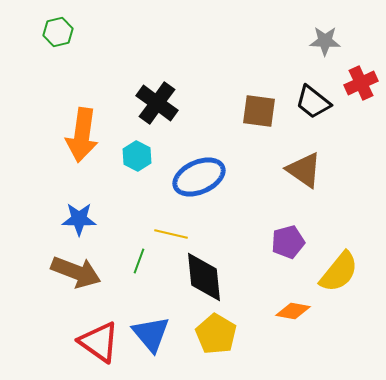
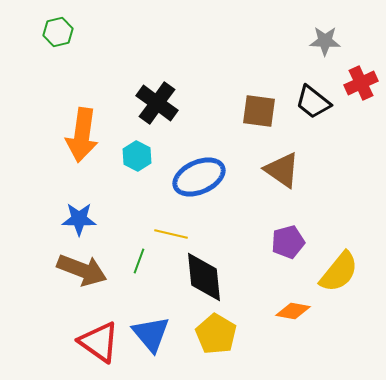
brown triangle: moved 22 px left
brown arrow: moved 6 px right, 2 px up
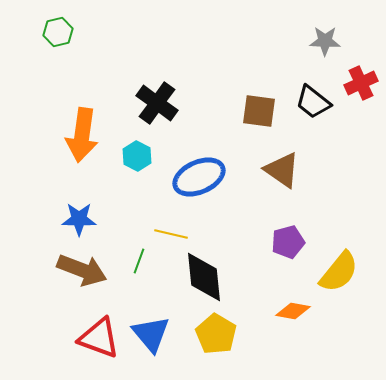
red triangle: moved 4 px up; rotated 15 degrees counterclockwise
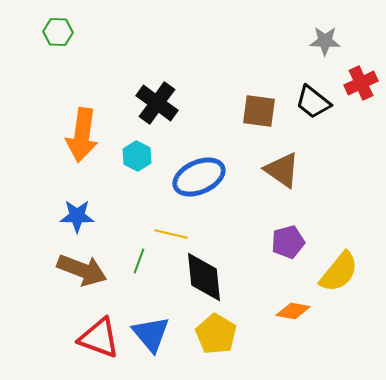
green hexagon: rotated 16 degrees clockwise
blue star: moved 2 px left, 3 px up
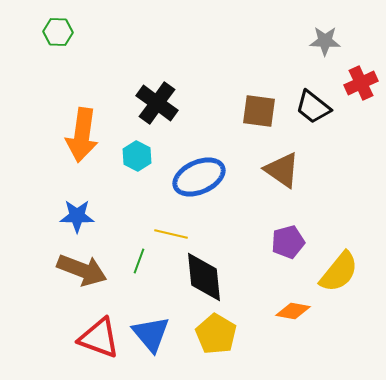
black trapezoid: moved 5 px down
